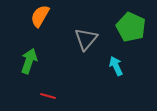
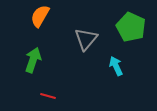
green arrow: moved 4 px right, 1 px up
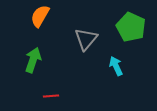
red line: moved 3 px right; rotated 21 degrees counterclockwise
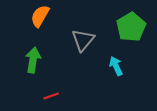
green pentagon: rotated 16 degrees clockwise
gray triangle: moved 3 px left, 1 px down
green arrow: rotated 10 degrees counterclockwise
red line: rotated 14 degrees counterclockwise
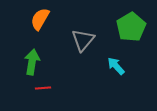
orange semicircle: moved 3 px down
green arrow: moved 1 px left, 2 px down
cyan arrow: rotated 18 degrees counterclockwise
red line: moved 8 px left, 8 px up; rotated 14 degrees clockwise
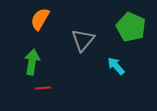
green pentagon: rotated 16 degrees counterclockwise
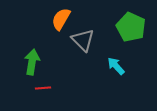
orange semicircle: moved 21 px right
gray triangle: rotated 25 degrees counterclockwise
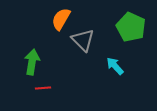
cyan arrow: moved 1 px left
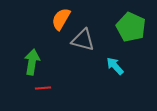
gray triangle: rotated 30 degrees counterclockwise
